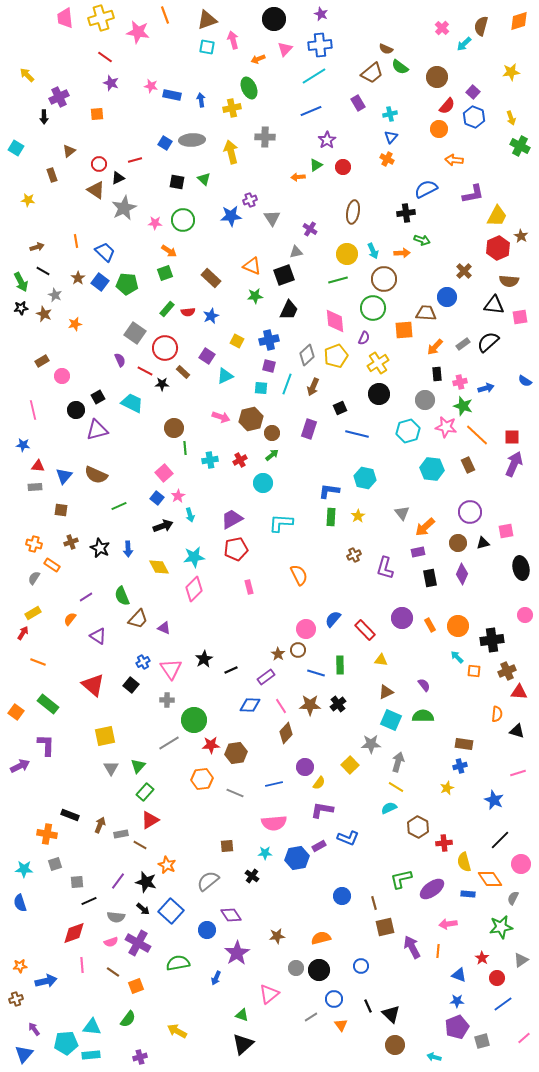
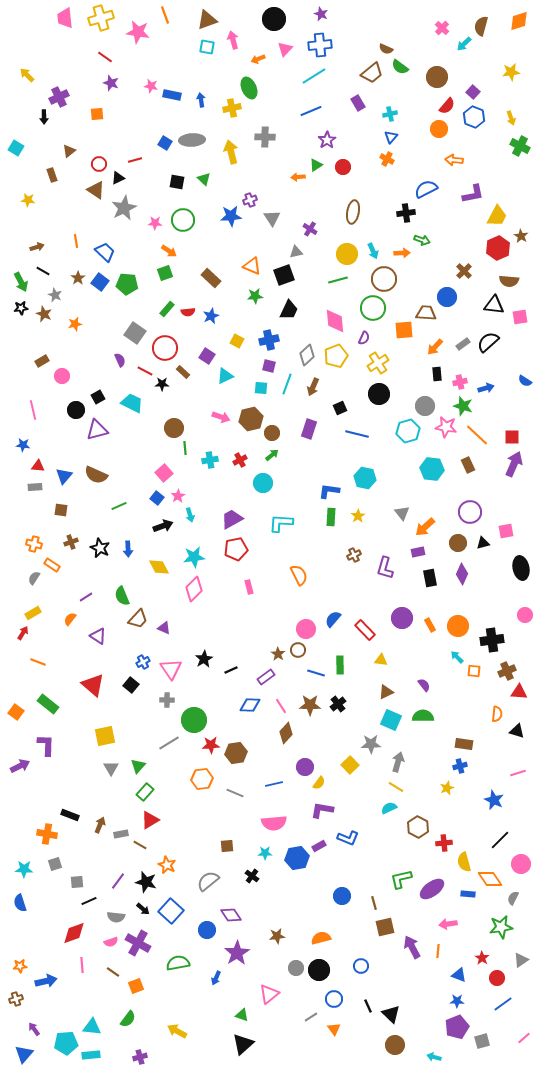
gray circle at (425, 400): moved 6 px down
orange triangle at (341, 1025): moved 7 px left, 4 px down
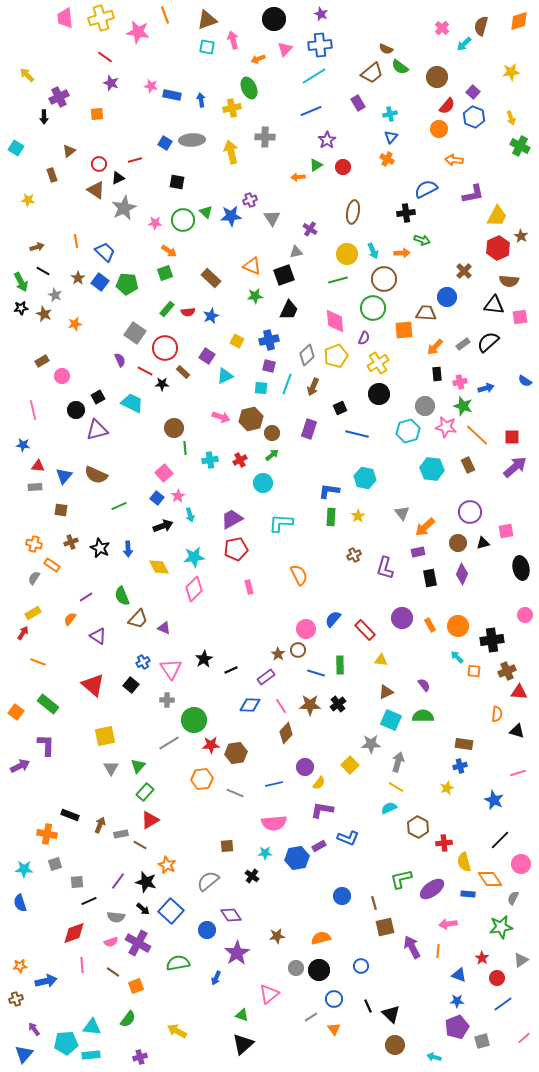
green triangle at (204, 179): moved 2 px right, 33 px down
purple arrow at (514, 464): moved 1 px right, 3 px down; rotated 25 degrees clockwise
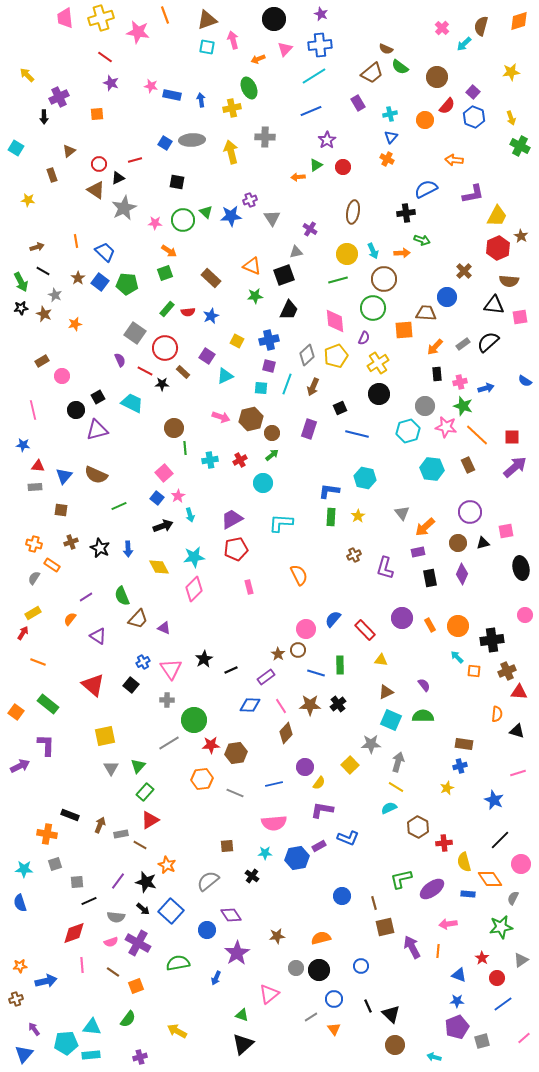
orange circle at (439, 129): moved 14 px left, 9 px up
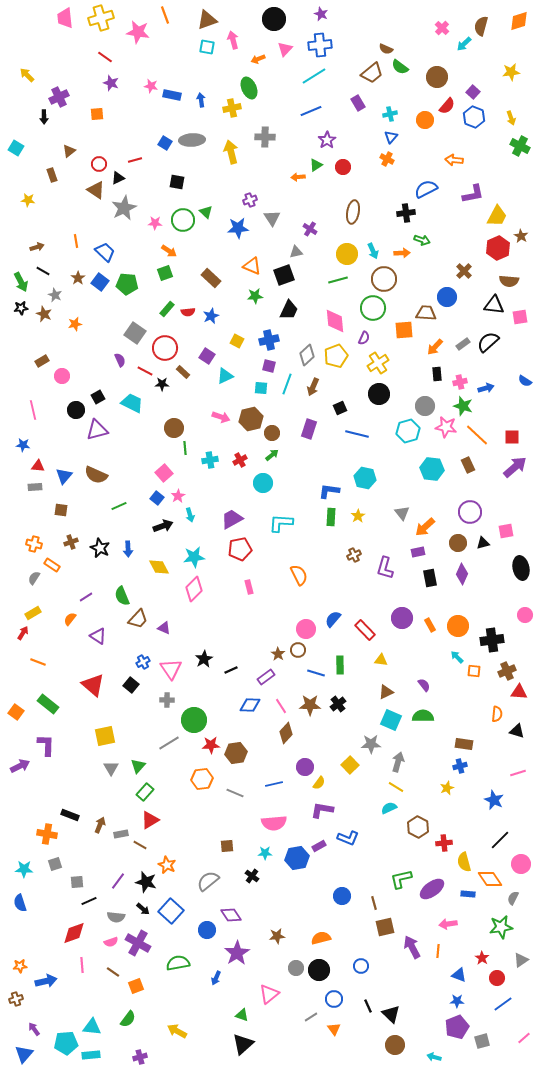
blue star at (231, 216): moved 7 px right, 12 px down
red pentagon at (236, 549): moved 4 px right
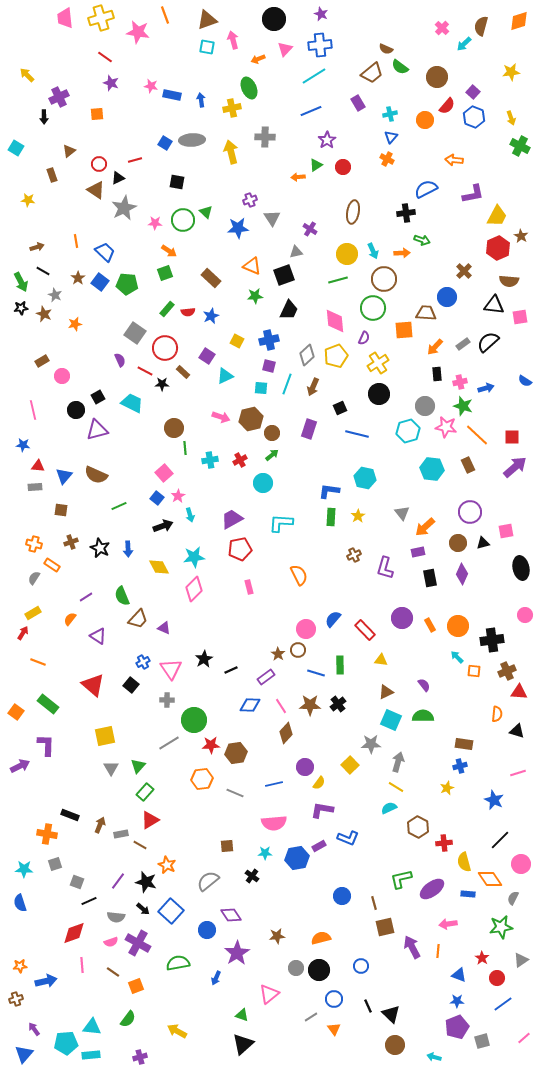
gray square at (77, 882): rotated 24 degrees clockwise
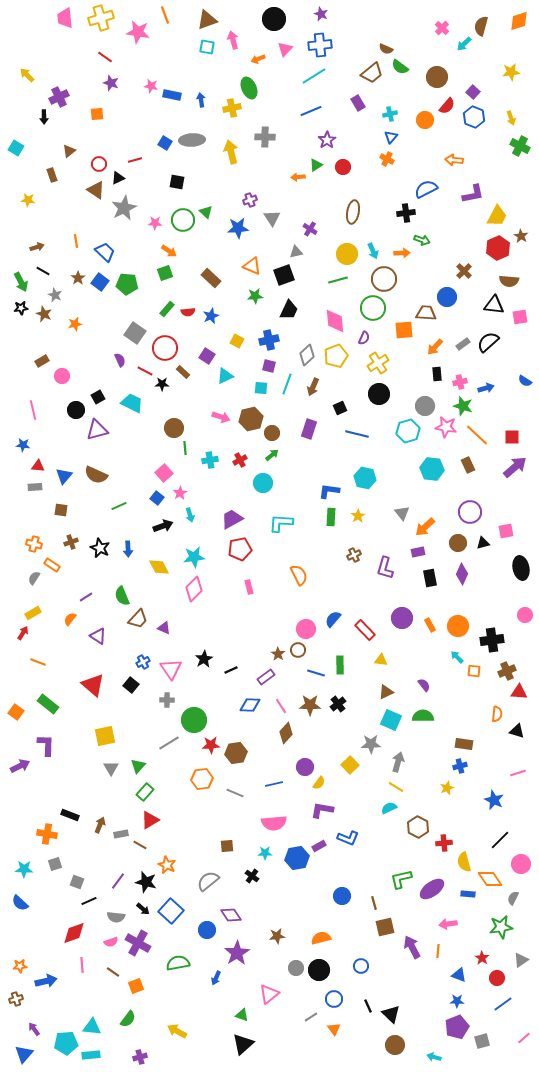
pink star at (178, 496): moved 2 px right, 3 px up
blue semicircle at (20, 903): rotated 30 degrees counterclockwise
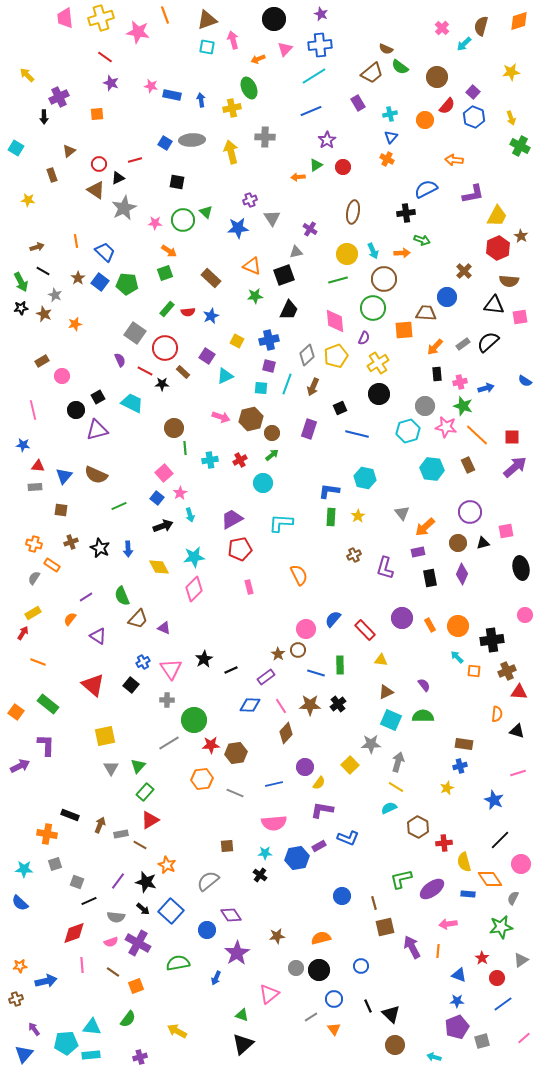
black cross at (252, 876): moved 8 px right, 1 px up
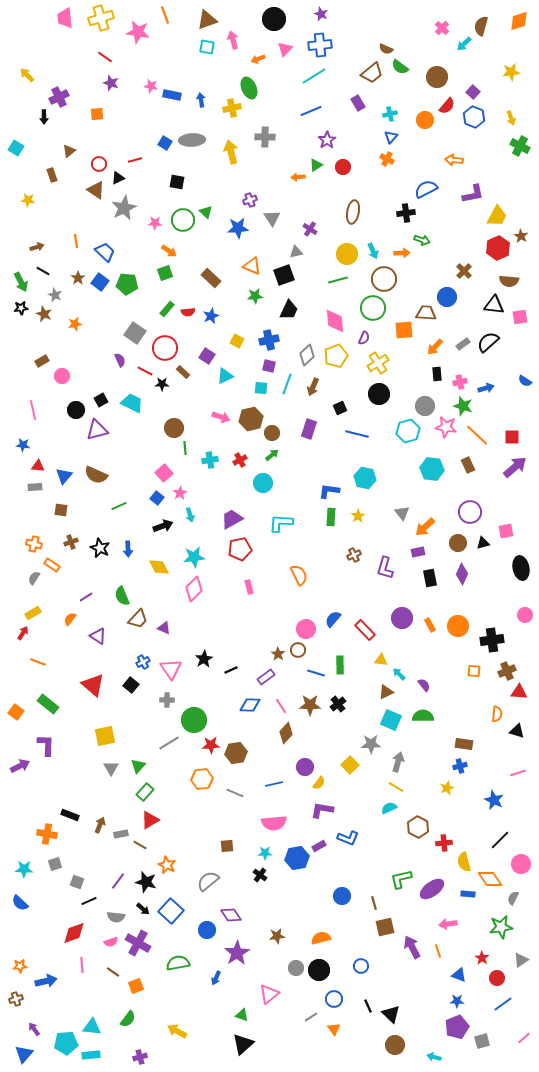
black square at (98, 397): moved 3 px right, 3 px down
cyan arrow at (457, 657): moved 58 px left, 17 px down
orange line at (438, 951): rotated 24 degrees counterclockwise
